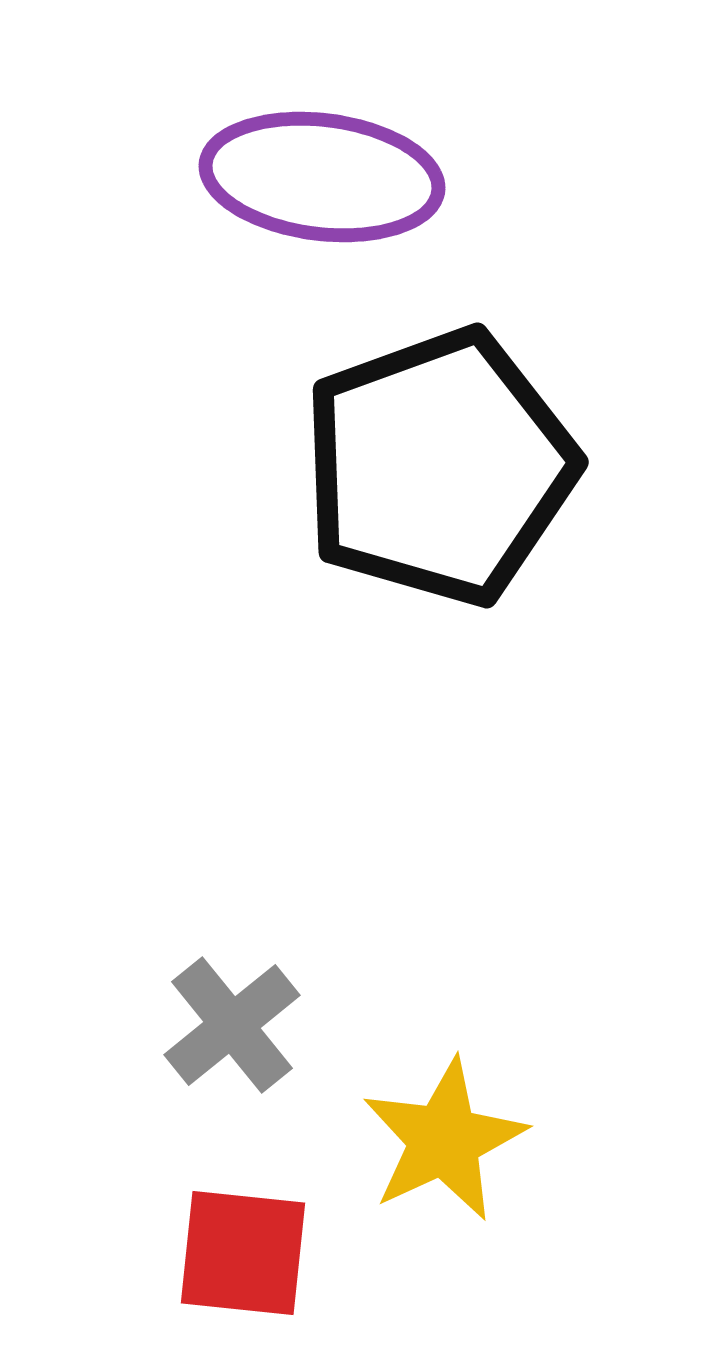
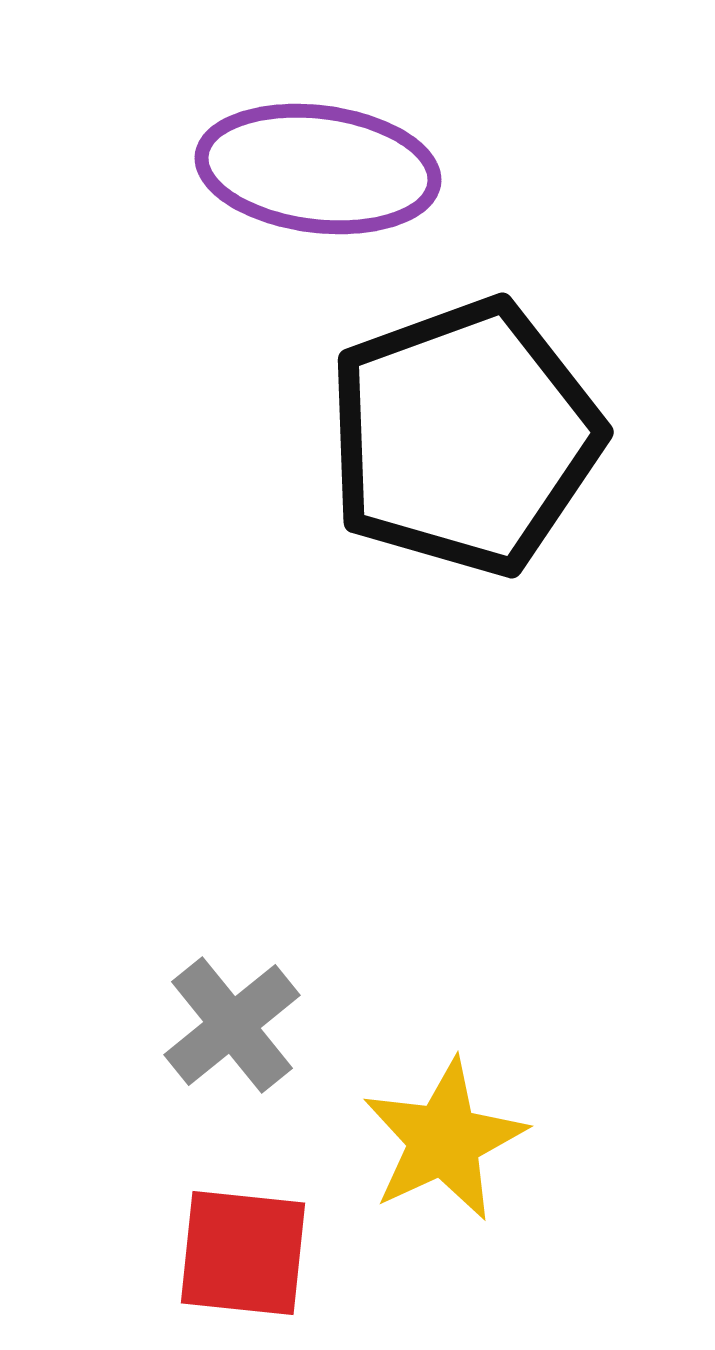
purple ellipse: moved 4 px left, 8 px up
black pentagon: moved 25 px right, 30 px up
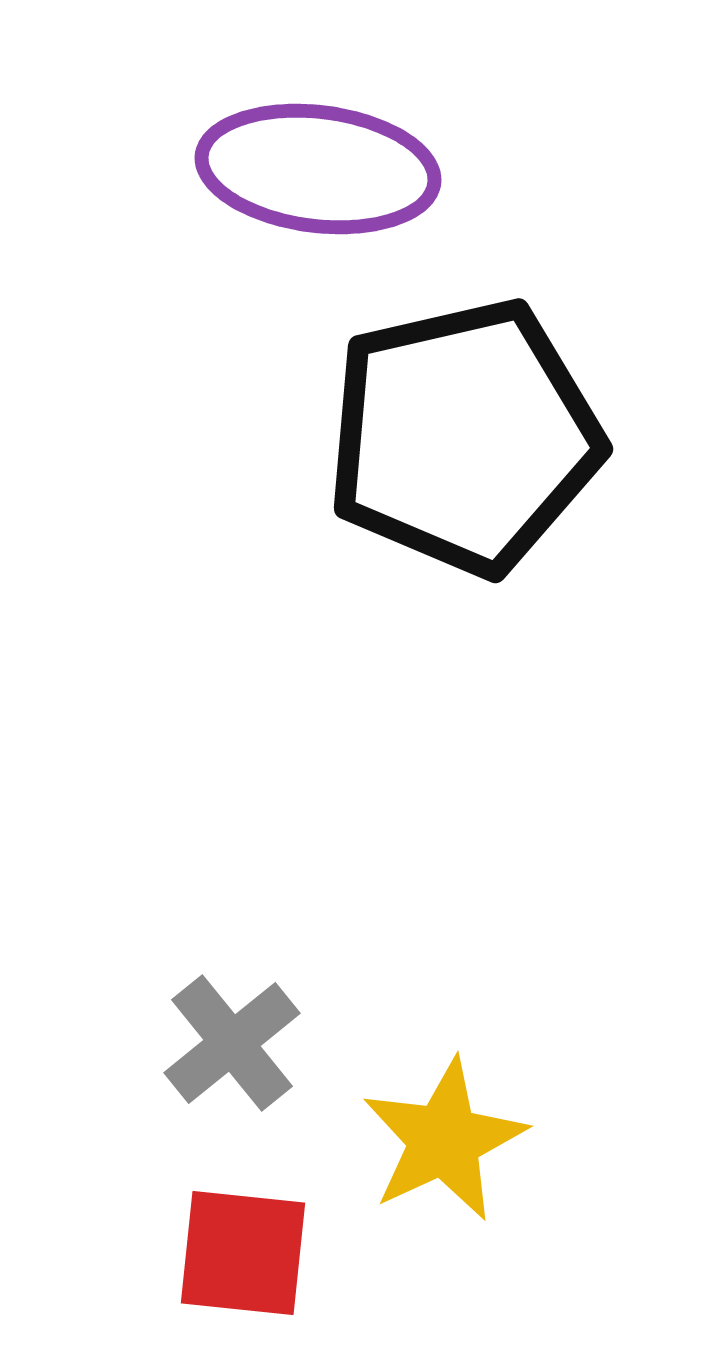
black pentagon: rotated 7 degrees clockwise
gray cross: moved 18 px down
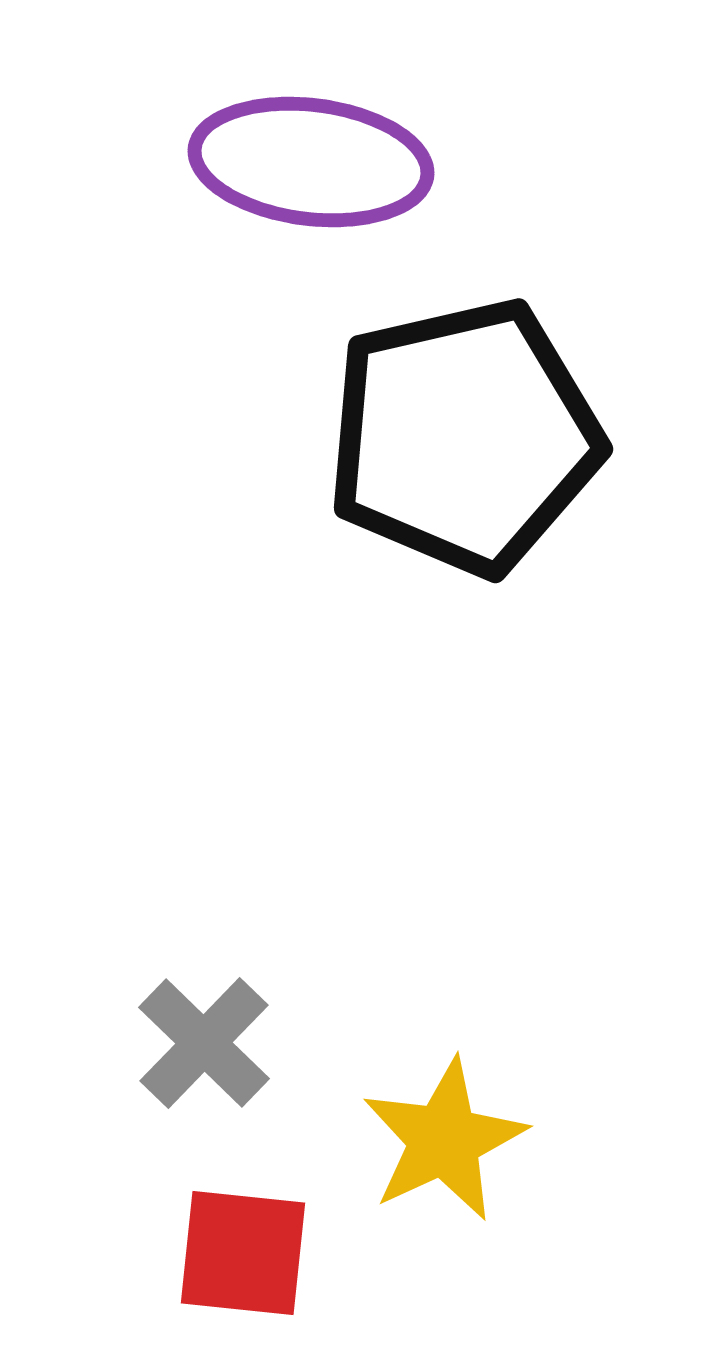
purple ellipse: moved 7 px left, 7 px up
gray cross: moved 28 px left; rotated 7 degrees counterclockwise
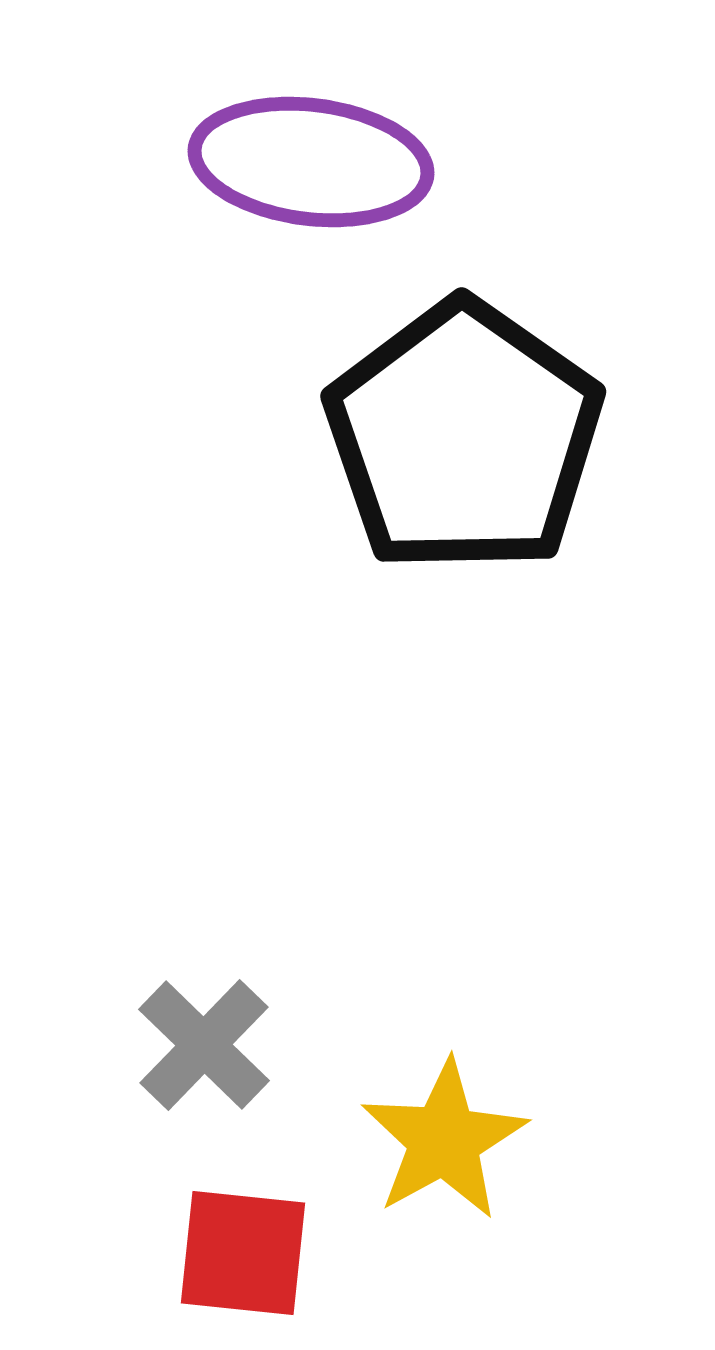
black pentagon: rotated 24 degrees counterclockwise
gray cross: moved 2 px down
yellow star: rotated 4 degrees counterclockwise
